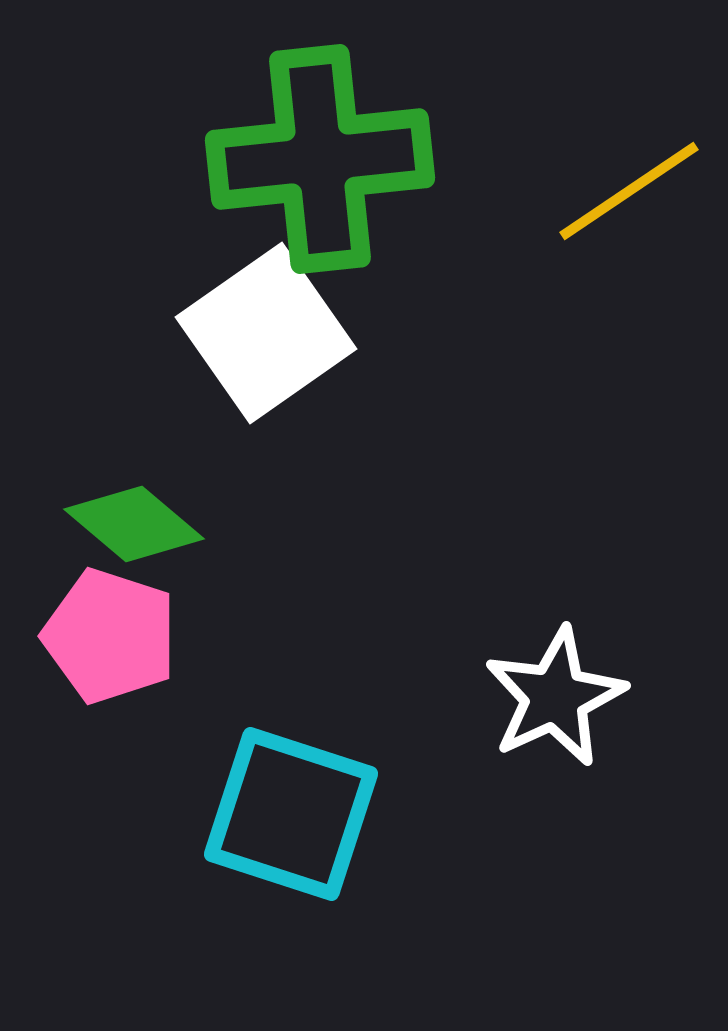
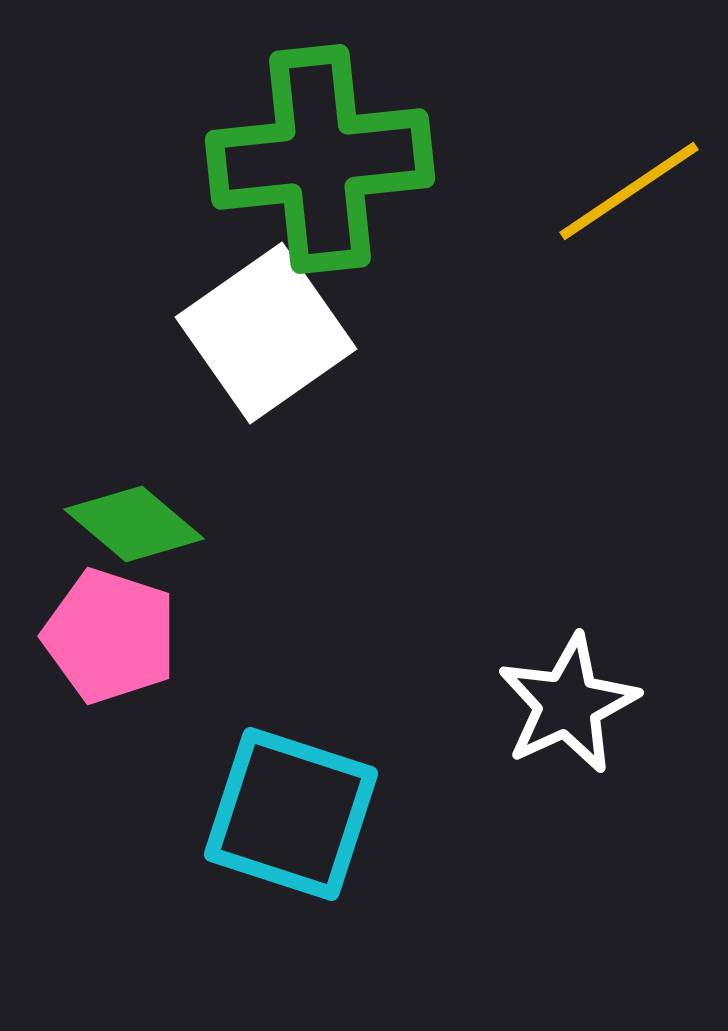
white star: moved 13 px right, 7 px down
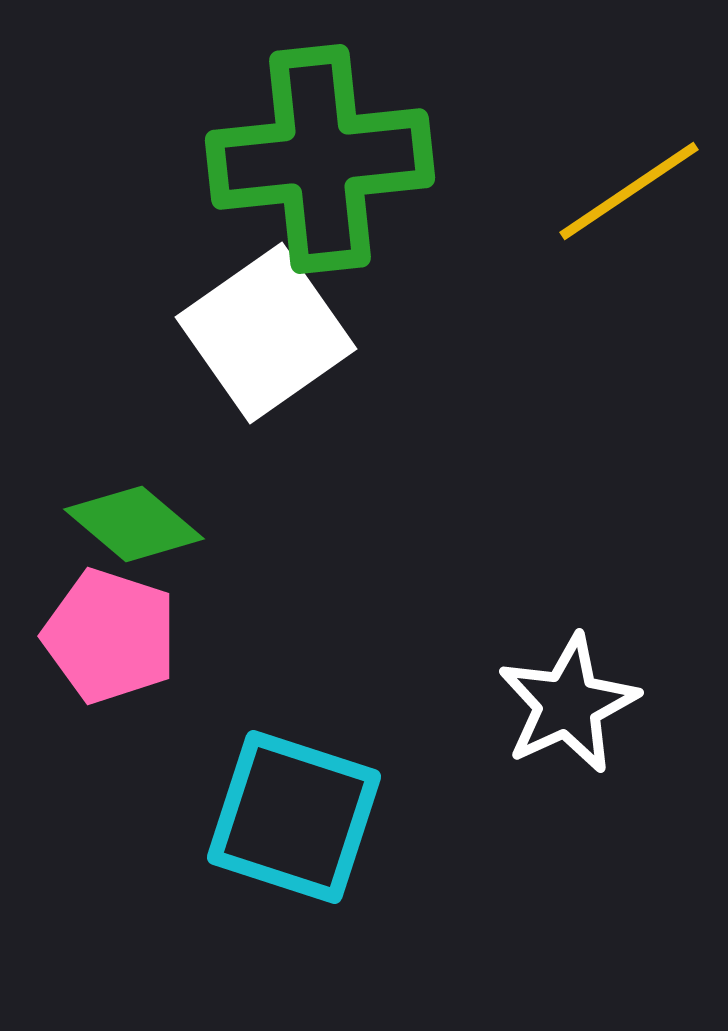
cyan square: moved 3 px right, 3 px down
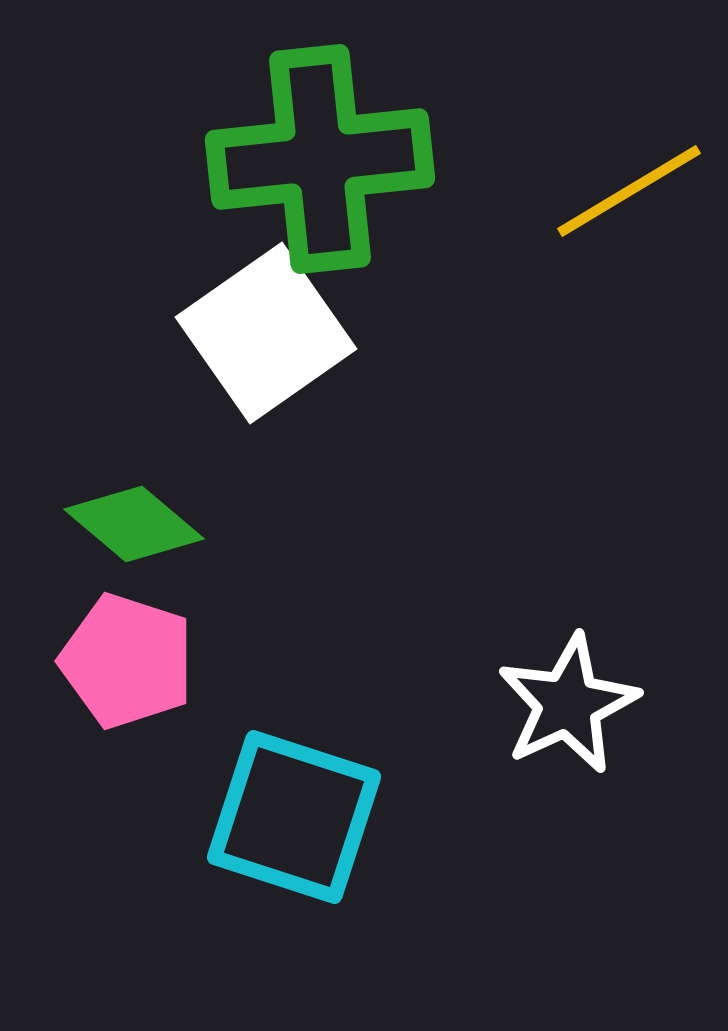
yellow line: rotated 3 degrees clockwise
pink pentagon: moved 17 px right, 25 px down
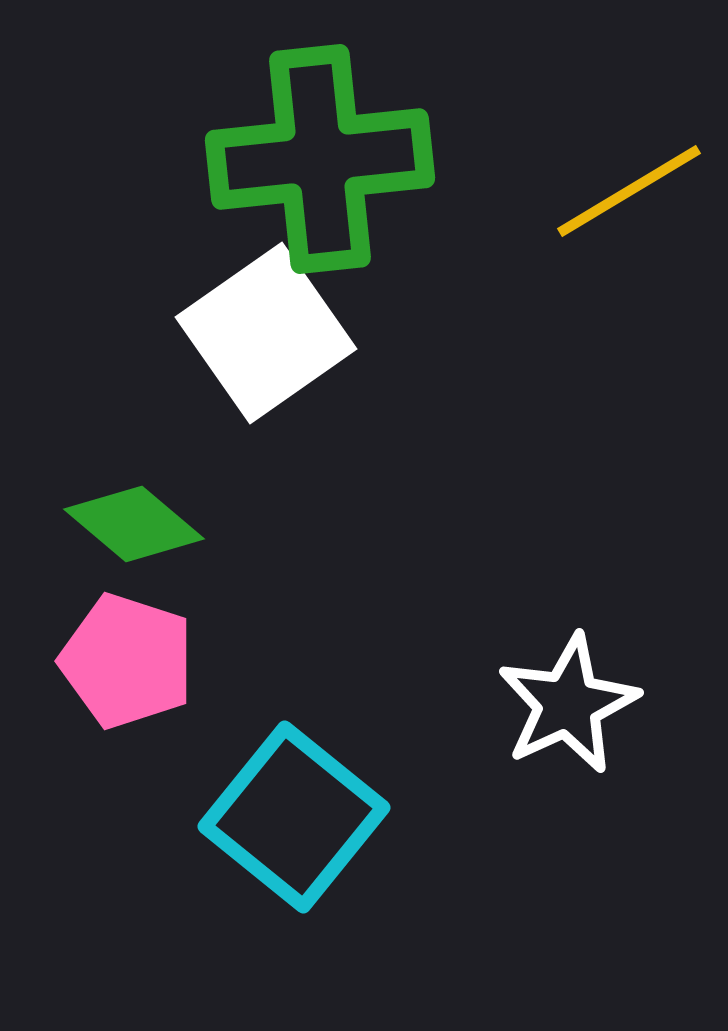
cyan square: rotated 21 degrees clockwise
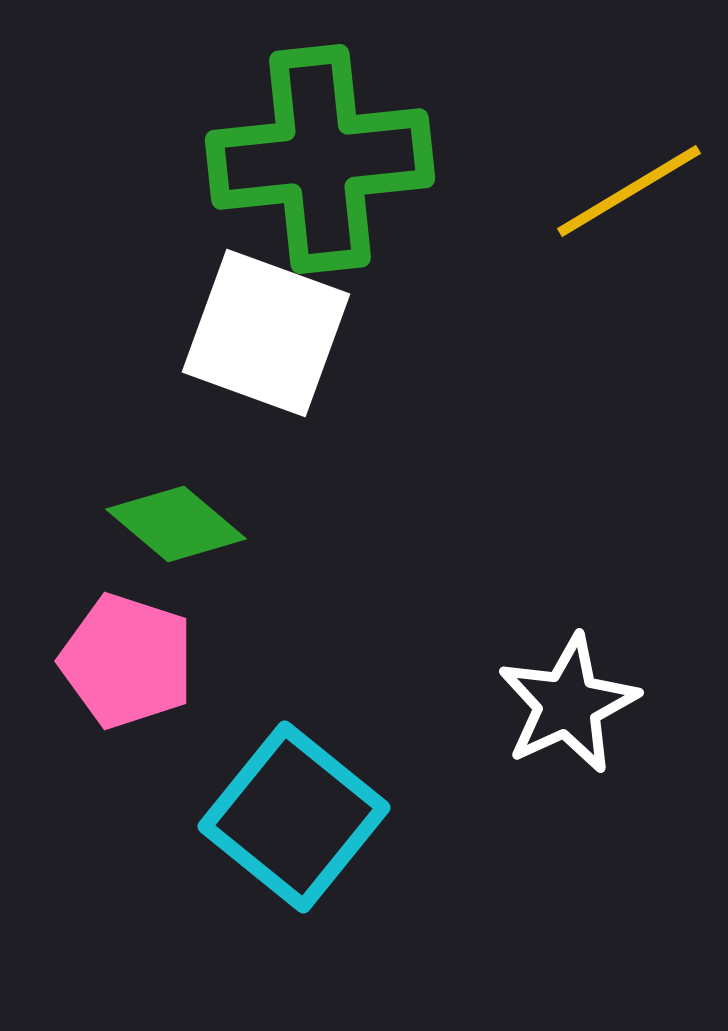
white square: rotated 35 degrees counterclockwise
green diamond: moved 42 px right
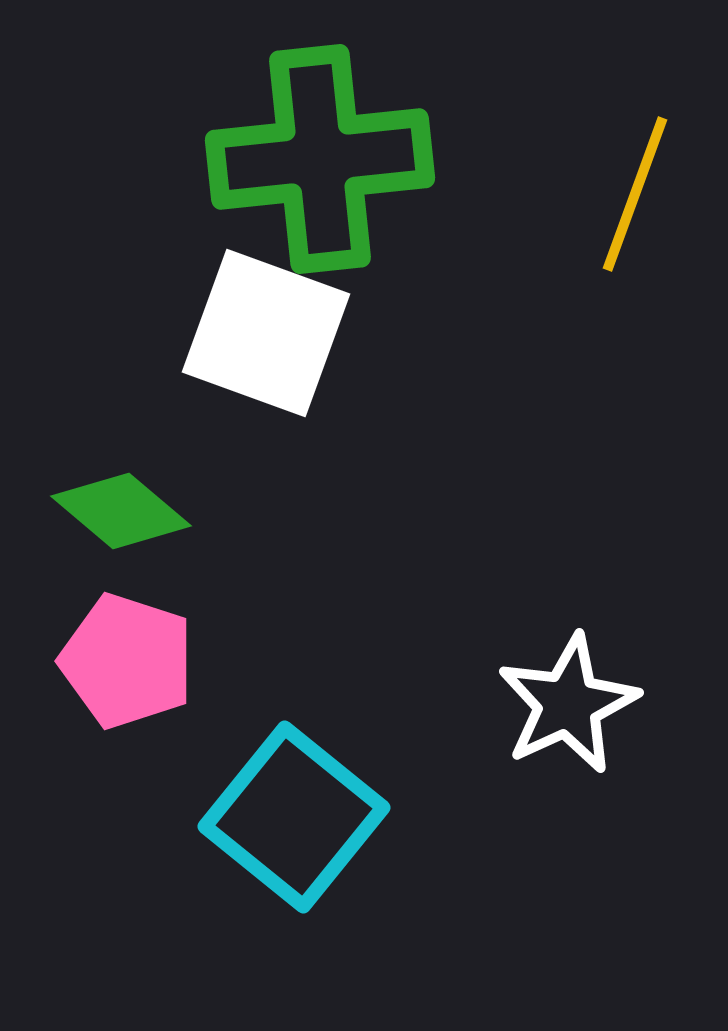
yellow line: moved 6 px right, 3 px down; rotated 39 degrees counterclockwise
green diamond: moved 55 px left, 13 px up
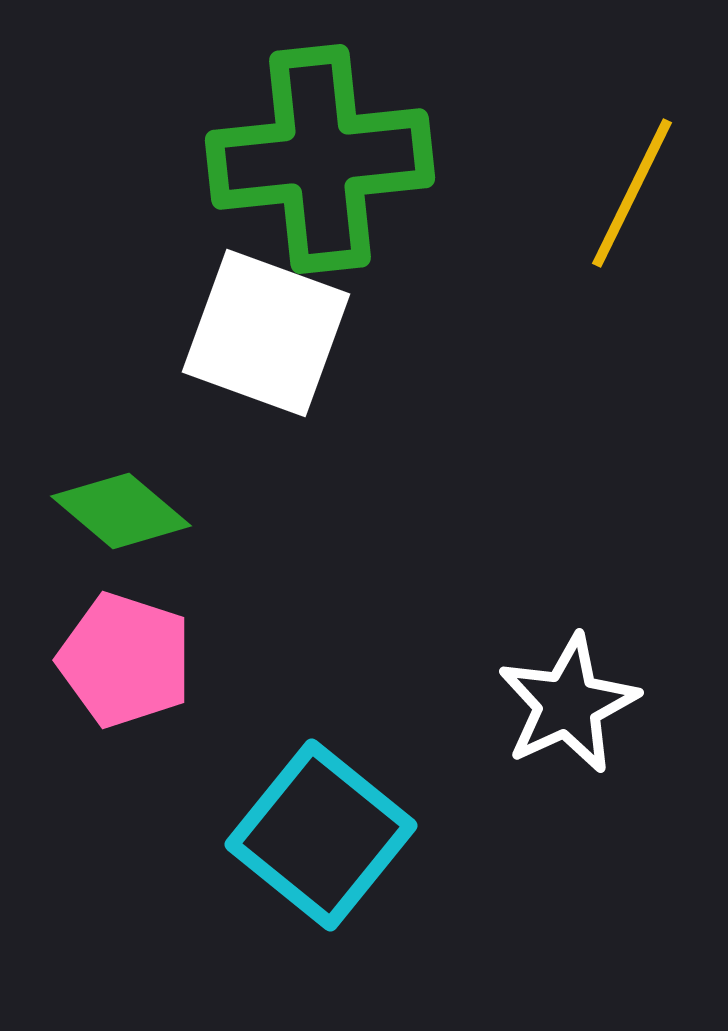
yellow line: moved 3 px left, 1 px up; rotated 6 degrees clockwise
pink pentagon: moved 2 px left, 1 px up
cyan square: moved 27 px right, 18 px down
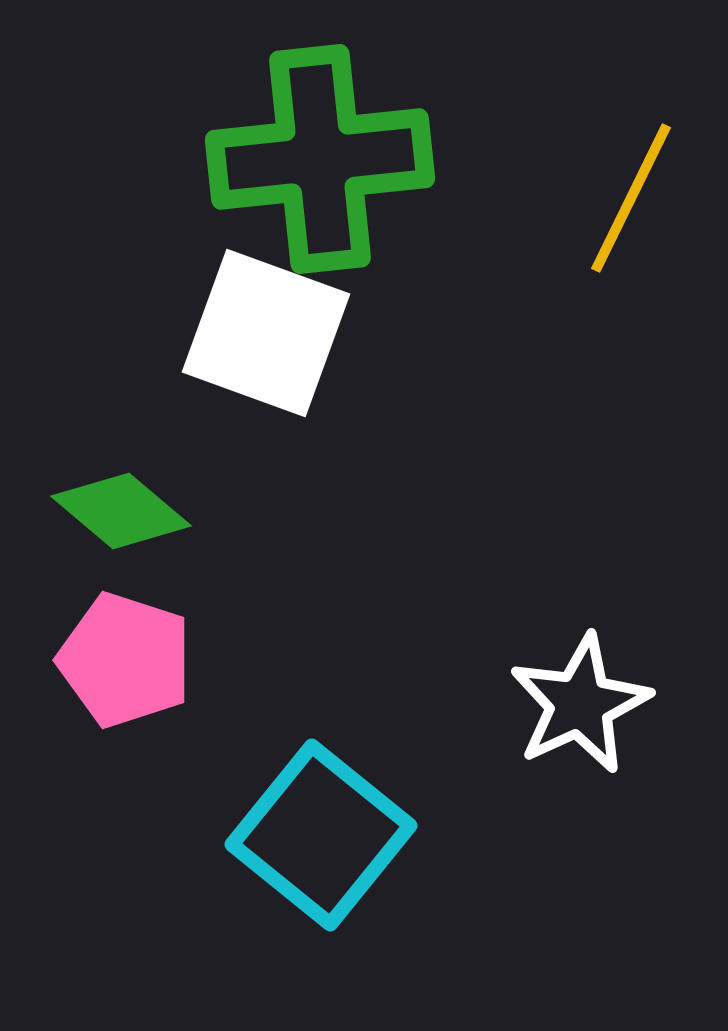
yellow line: moved 1 px left, 5 px down
white star: moved 12 px right
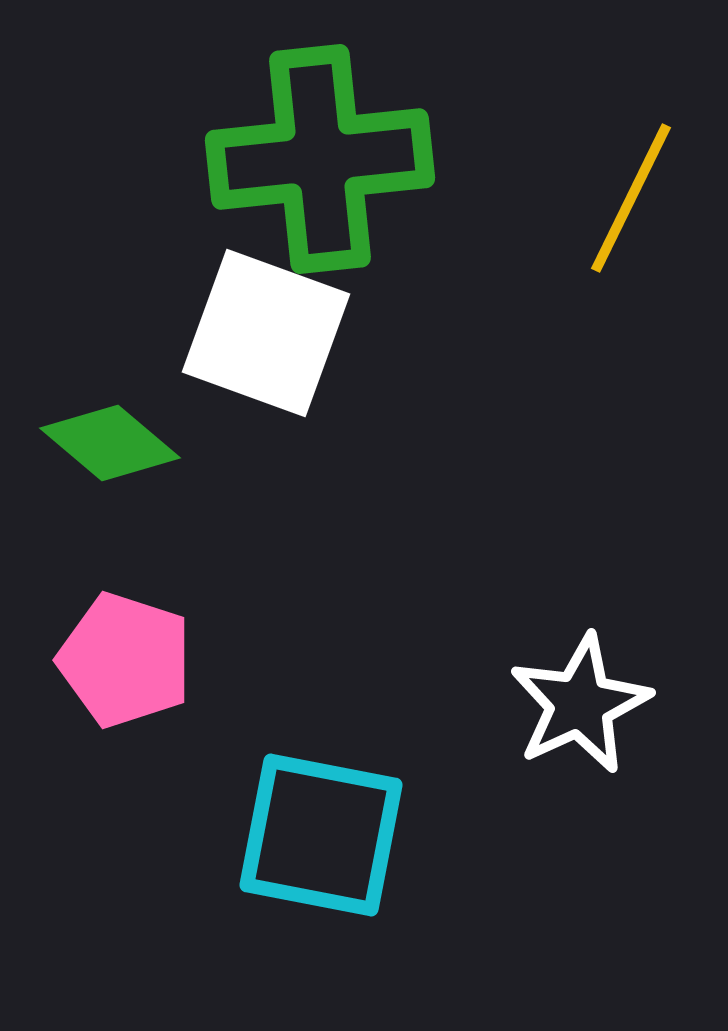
green diamond: moved 11 px left, 68 px up
cyan square: rotated 28 degrees counterclockwise
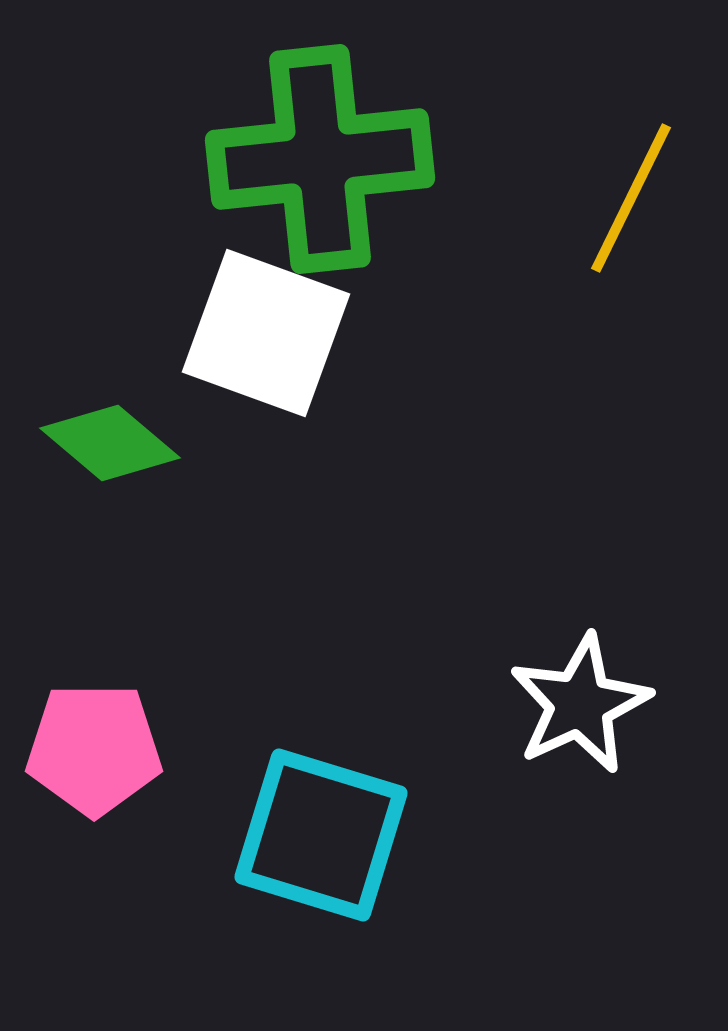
pink pentagon: moved 31 px left, 89 px down; rotated 18 degrees counterclockwise
cyan square: rotated 6 degrees clockwise
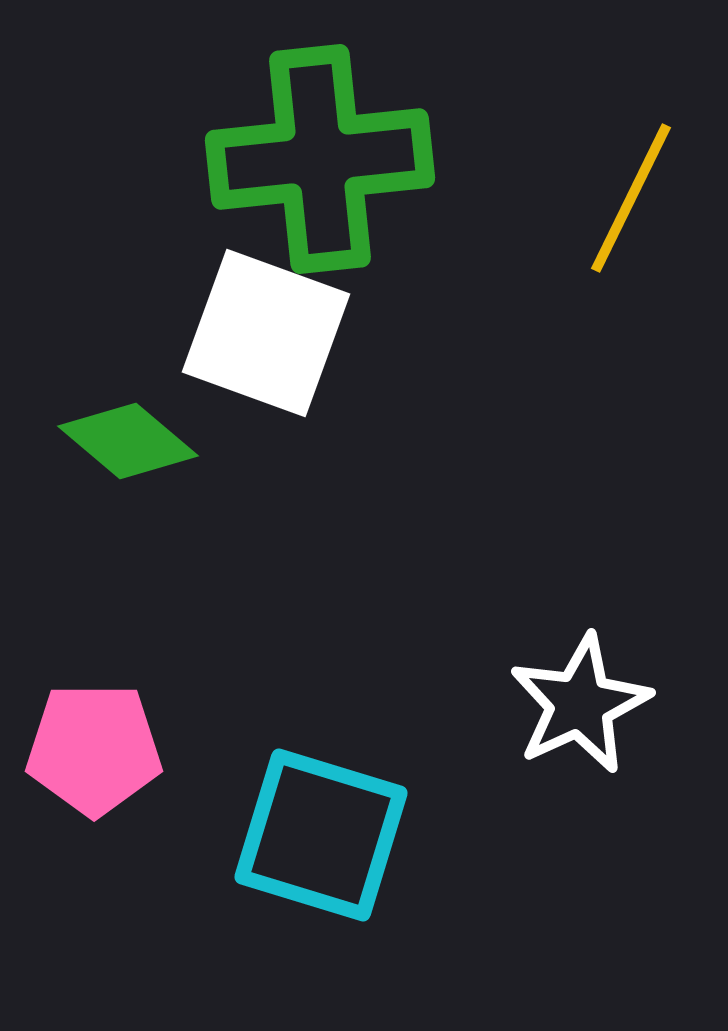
green diamond: moved 18 px right, 2 px up
